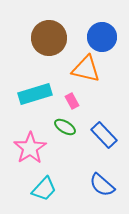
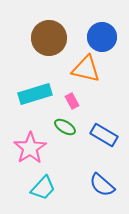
blue rectangle: rotated 16 degrees counterclockwise
cyan trapezoid: moved 1 px left, 1 px up
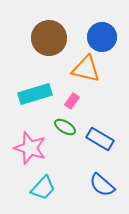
pink rectangle: rotated 63 degrees clockwise
blue rectangle: moved 4 px left, 4 px down
pink star: rotated 20 degrees counterclockwise
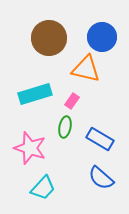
green ellipse: rotated 70 degrees clockwise
blue semicircle: moved 1 px left, 7 px up
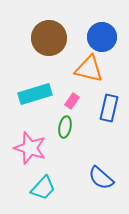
orange triangle: moved 3 px right
blue rectangle: moved 9 px right, 31 px up; rotated 72 degrees clockwise
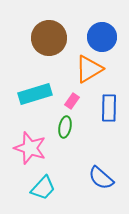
orange triangle: rotated 44 degrees counterclockwise
blue rectangle: rotated 12 degrees counterclockwise
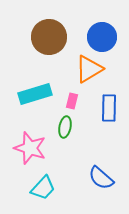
brown circle: moved 1 px up
pink rectangle: rotated 21 degrees counterclockwise
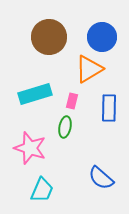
cyan trapezoid: moved 1 px left, 2 px down; rotated 20 degrees counterclockwise
